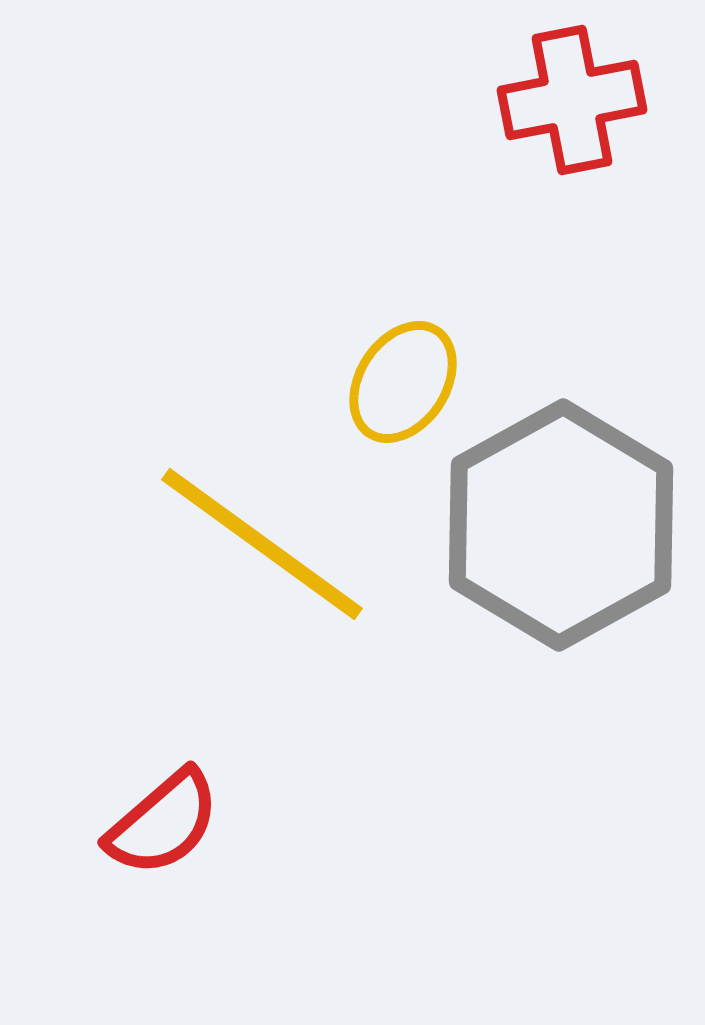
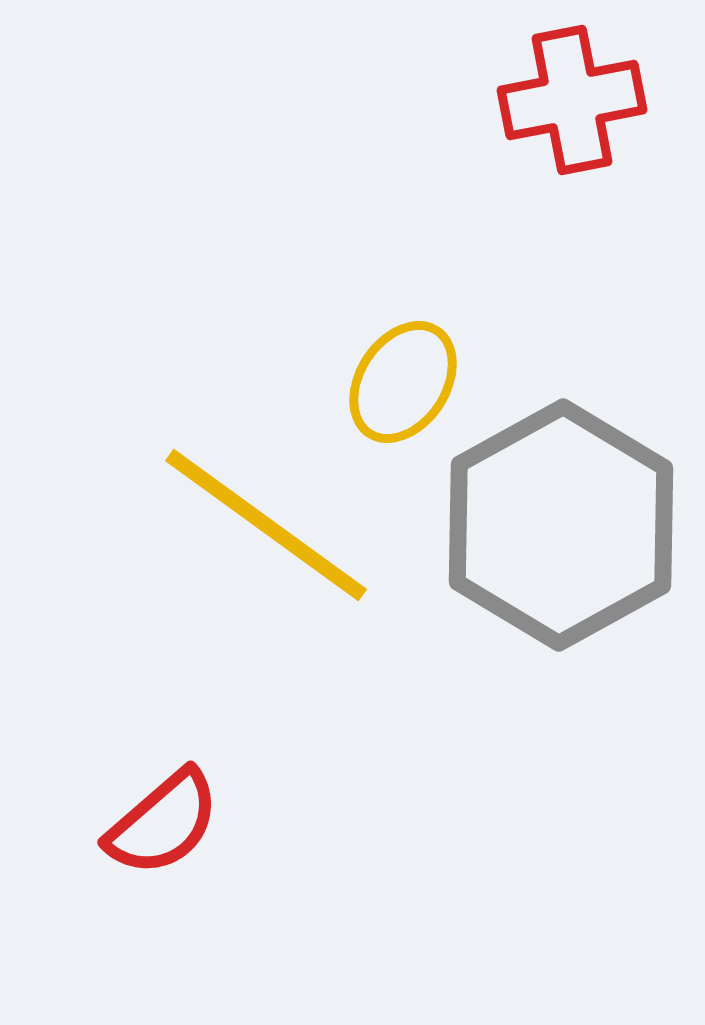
yellow line: moved 4 px right, 19 px up
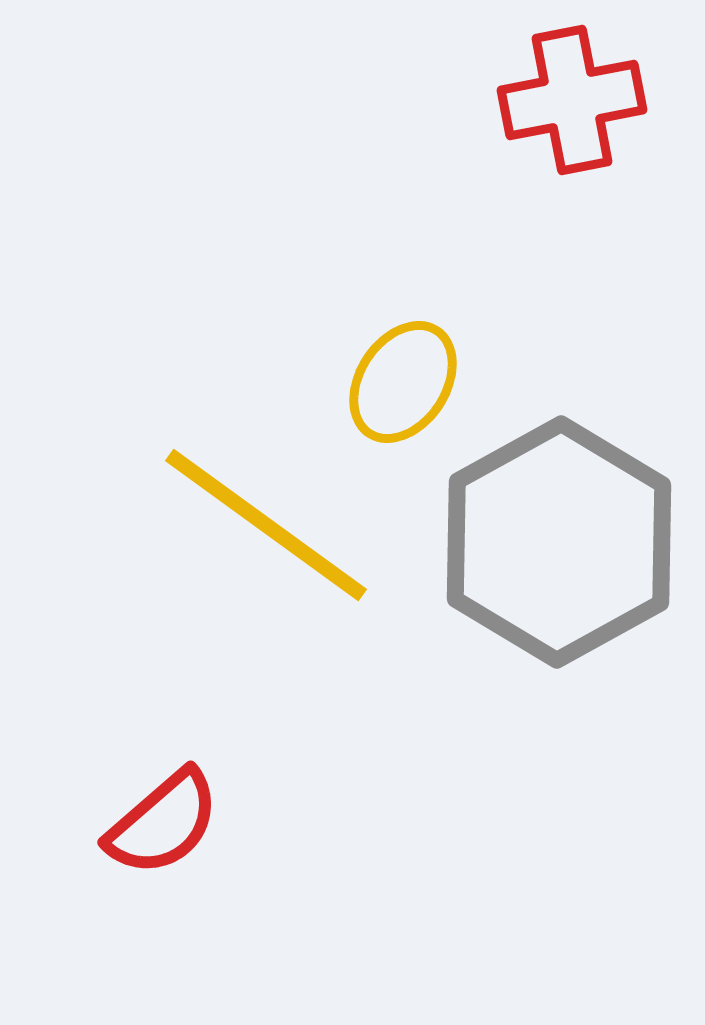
gray hexagon: moved 2 px left, 17 px down
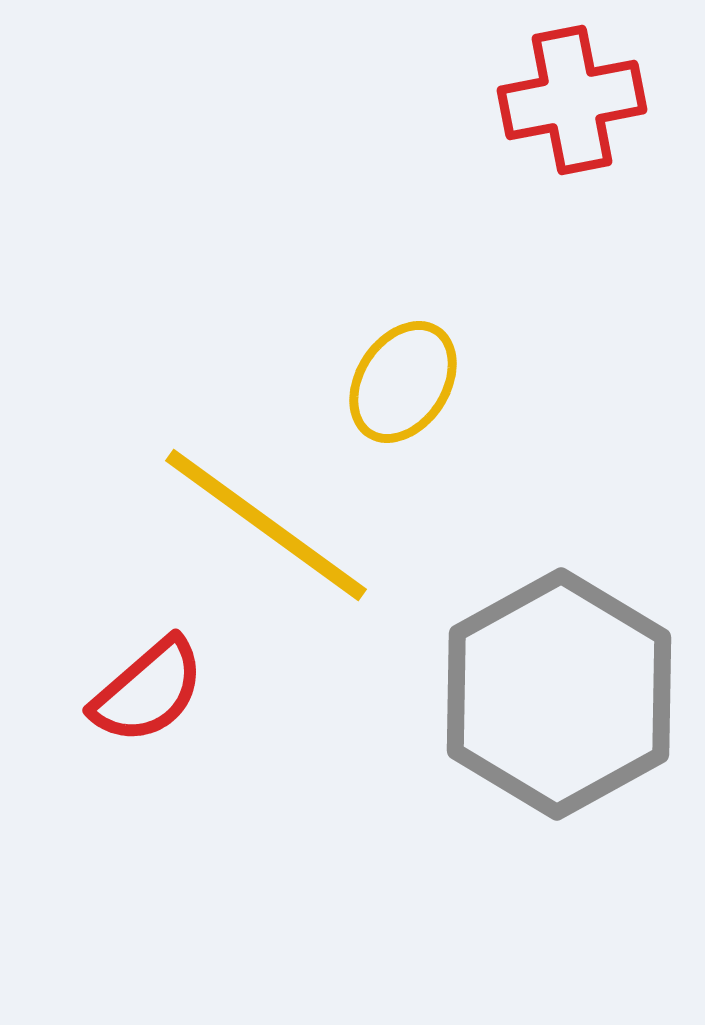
gray hexagon: moved 152 px down
red semicircle: moved 15 px left, 132 px up
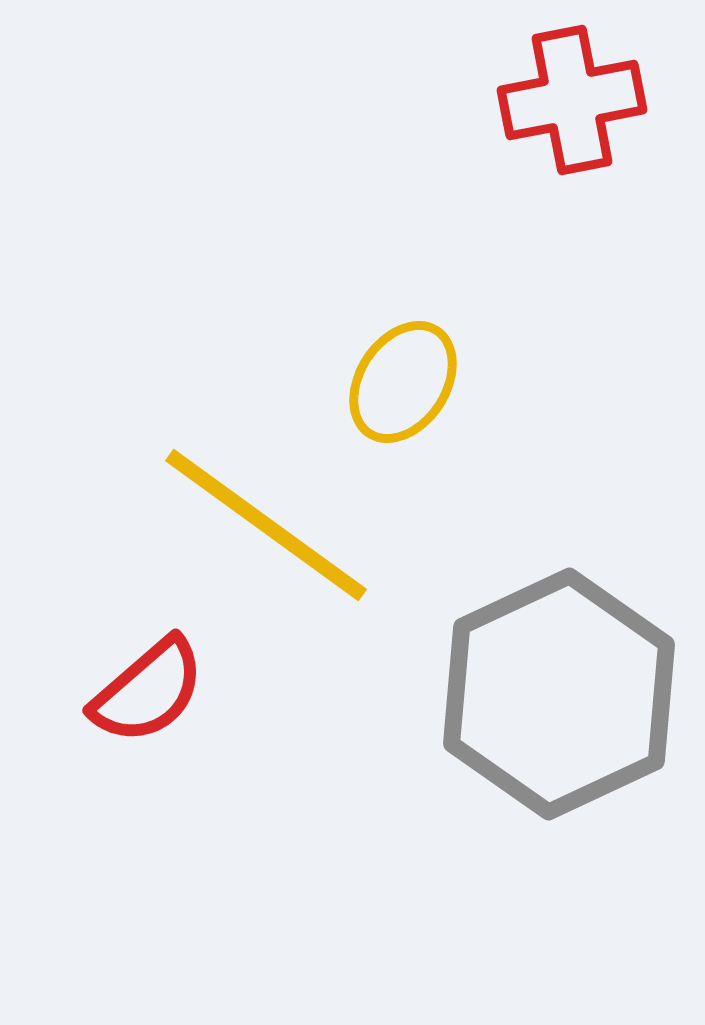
gray hexagon: rotated 4 degrees clockwise
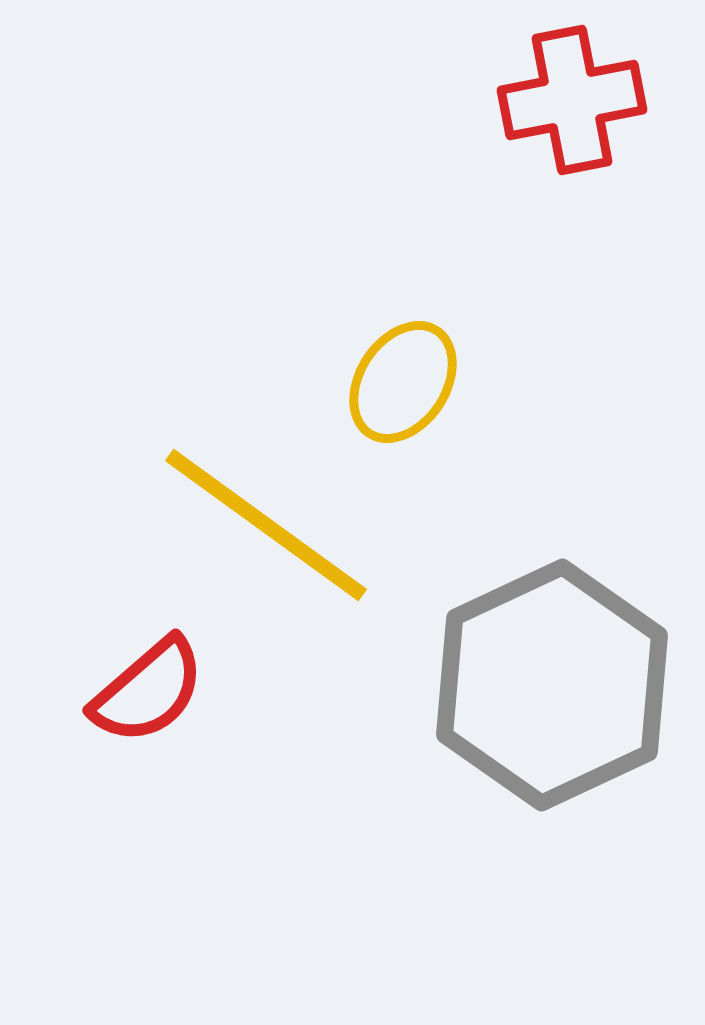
gray hexagon: moved 7 px left, 9 px up
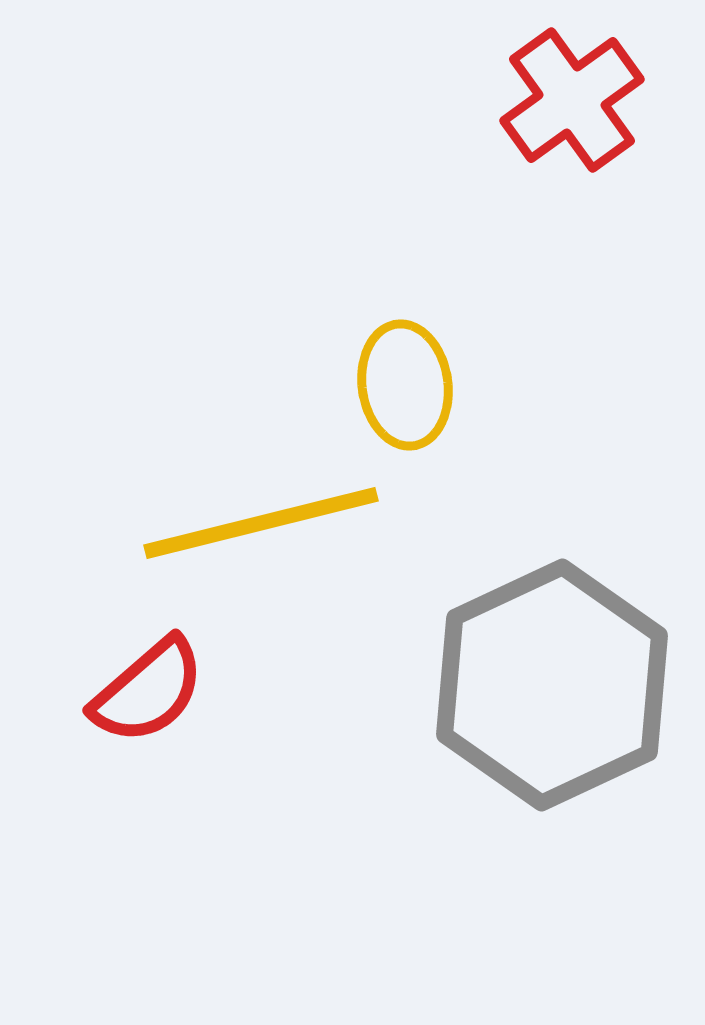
red cross: rotated 25 degrees counterclockwise
yellow ellipse: moved 2 px right, 3 px down; rotated 41 degrees counterclockwise
yellow line: moved 5 px left, 2 px up; rotated 50 degrees counterclockwise
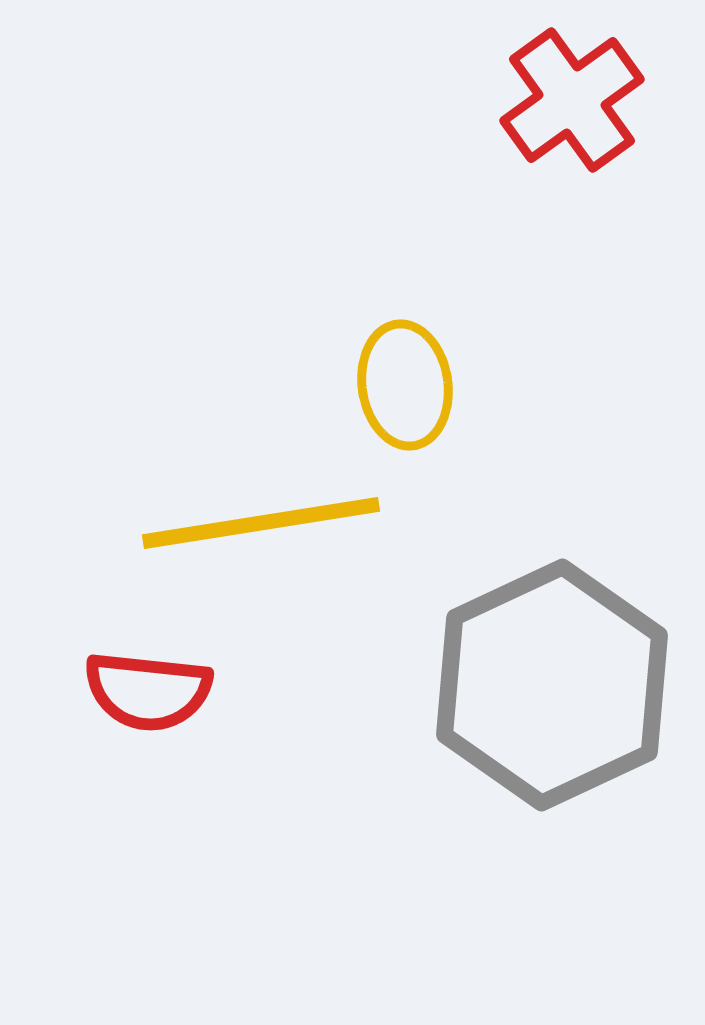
yellow line: rotated 5 degrees clockwise
red semicircle: rotated 47 degrees clockwise
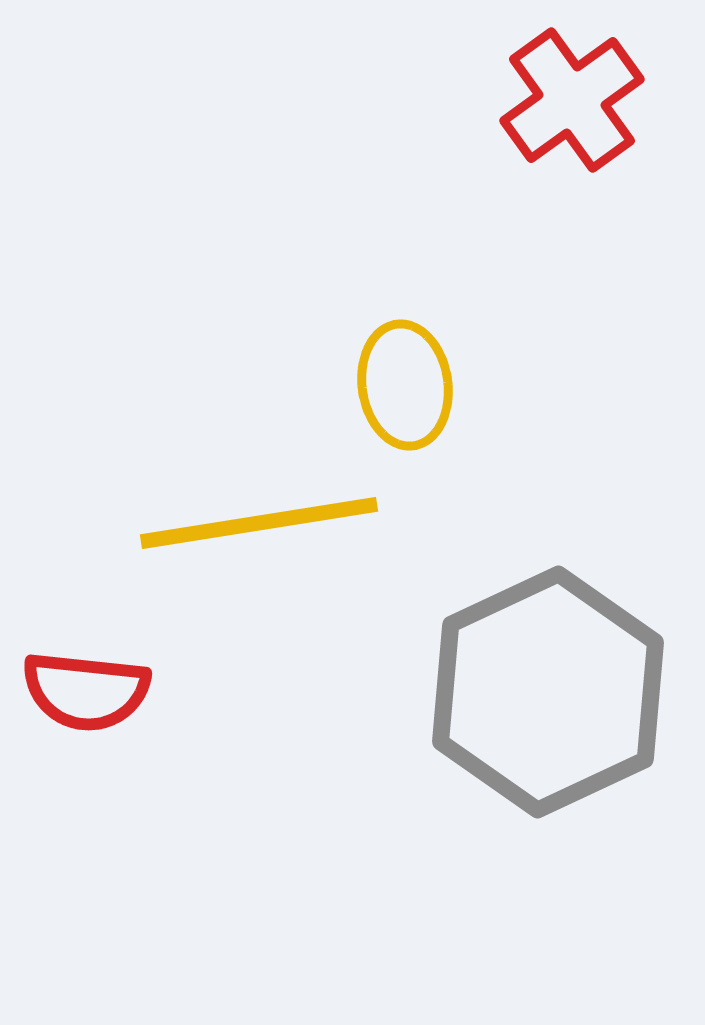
yellow line: moved 2 px left
gray hexagon: moved 4 px left, 7 px down
red semicircle: moved 62 px left
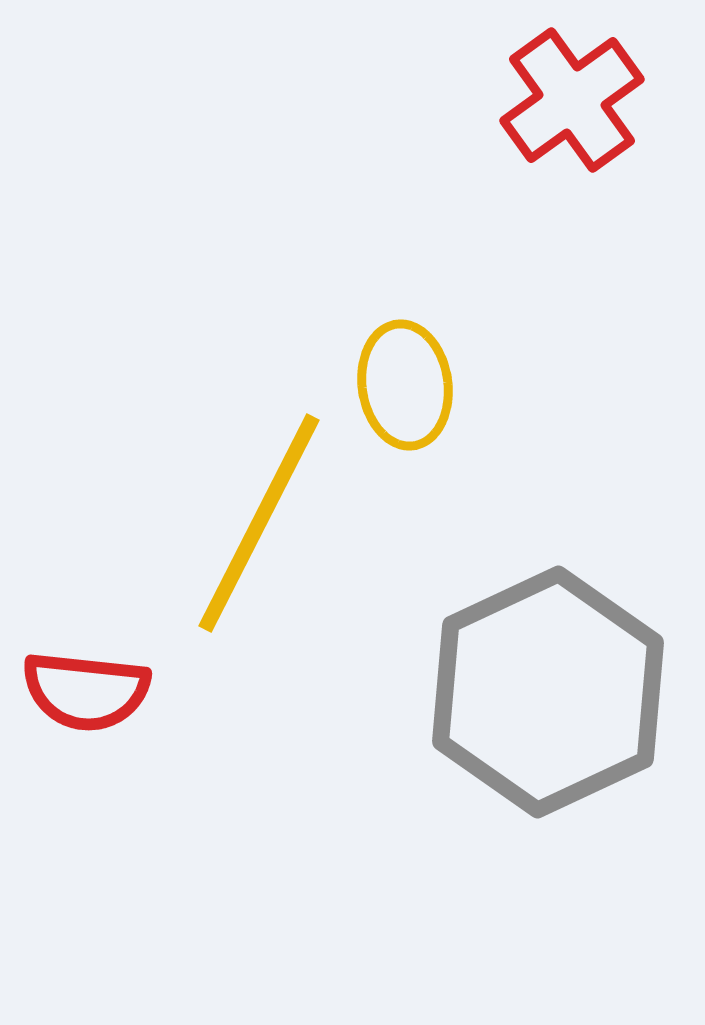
yellow line: rotated 54 degrees counterclockwise
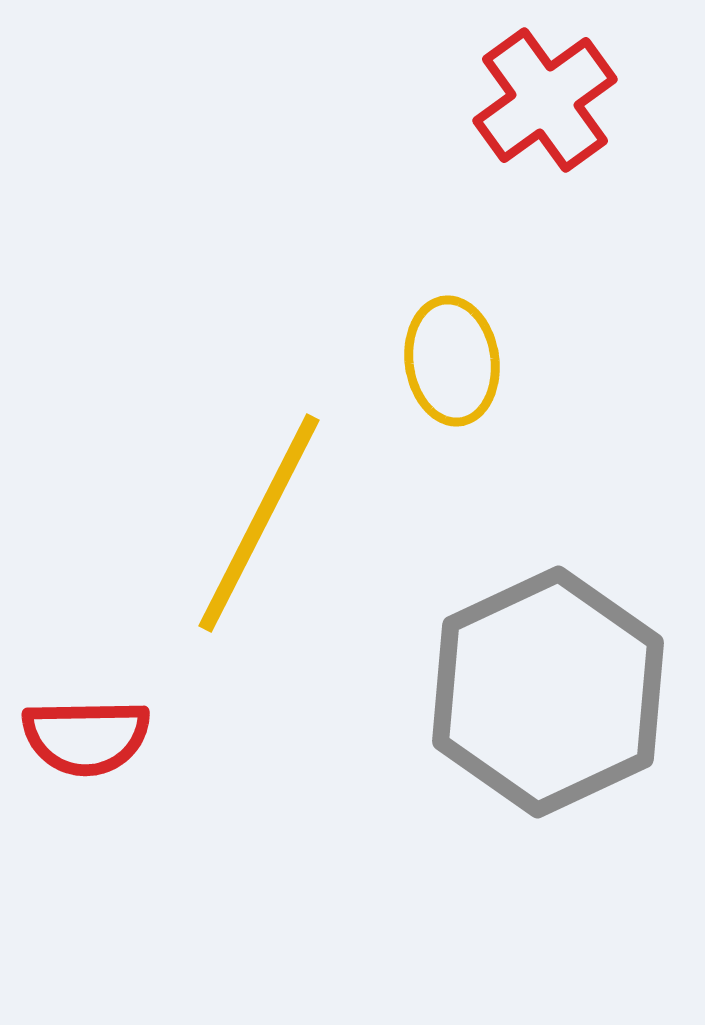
red cross: moved 27 px left
yellow ellipse: moved 47 px right, 24 px up
red semicircle: moved 46 px down; rotated 7 degrees counterclockwise
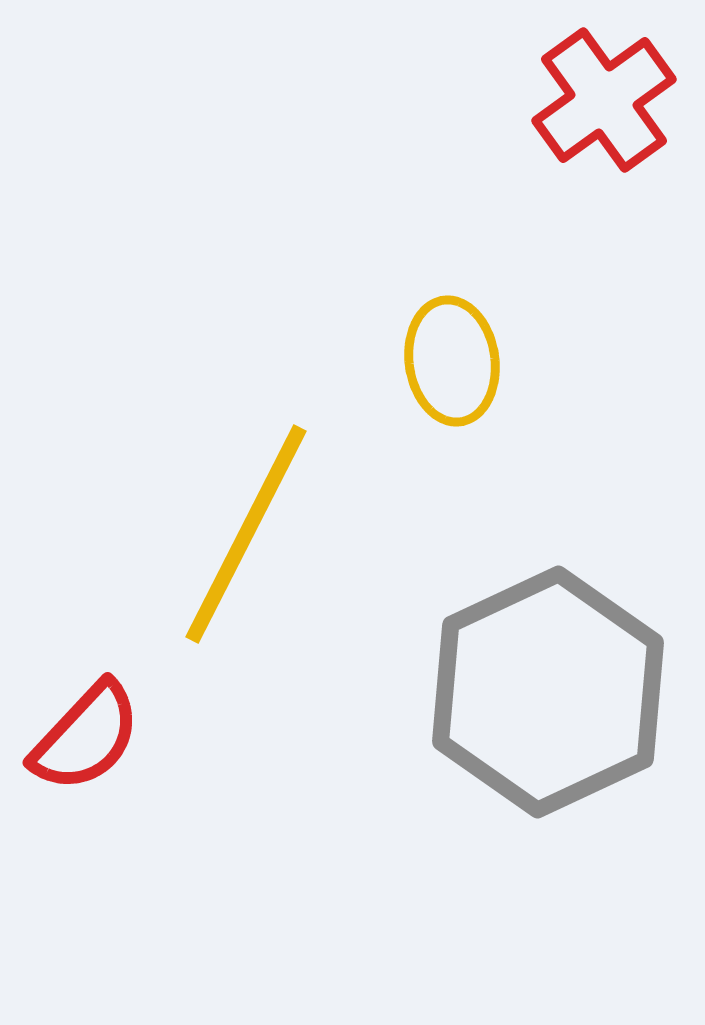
red cross: moved 59 px right
yellow line: moved 13 px left, 11 px down
red semicircle: rotated 46 degrees counterclockwise
